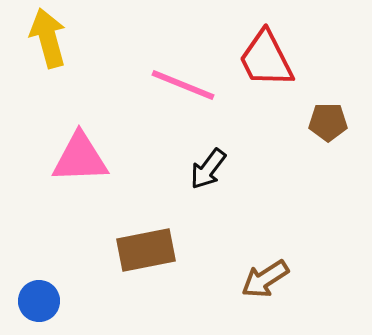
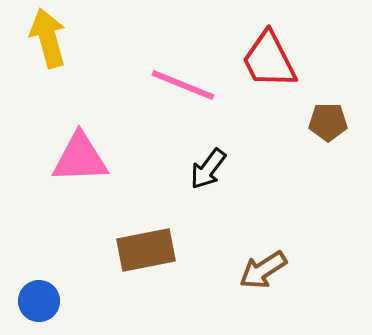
red trapezoid: moved 3 px right, 1 px down
brown arrow: moved 2 px left, 9 px up
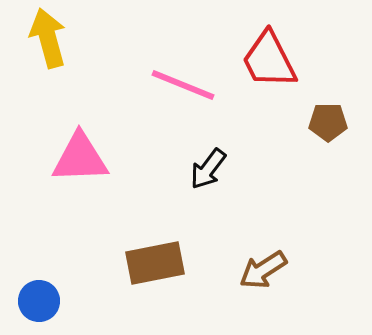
brown rectangle: moved 9 px right, 13 px down
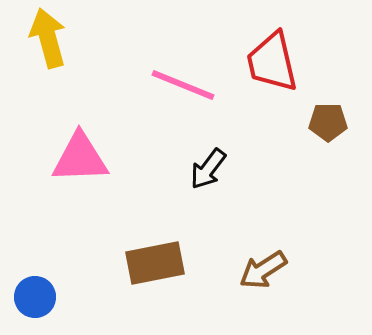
red trapezoid: moved 3 px right, 2 px down; rotated 14 degrees clockwise
blue circle: moved 4 px left, 4 px up
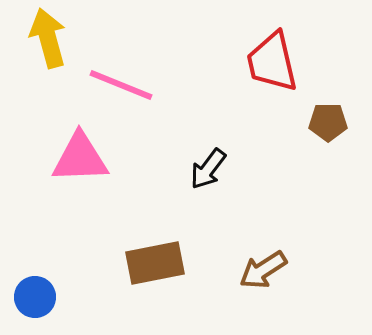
pink line: moved 62 px left
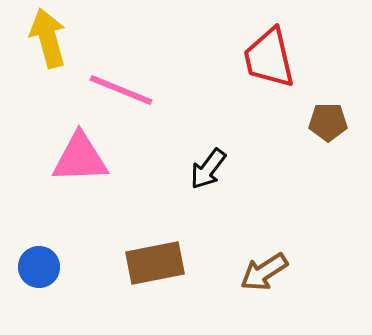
red trapezoid: moved 3 px left, 4 px up
pink line: moved 5 px down
brown arrow: moved 1 px right, 2 px down
blue circle: moved 4 px right, 30 px up
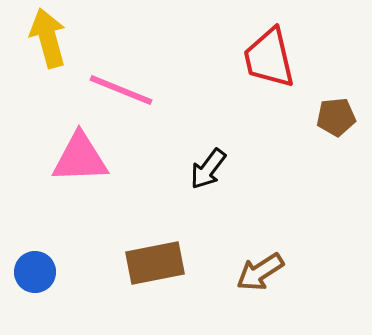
brown pentagon: moved 8 px right, 5 px up; rotated 6 degrees counterclockwise
blue circle: moved 4 px left, 5 px down
brown arrow: moved 4 px left
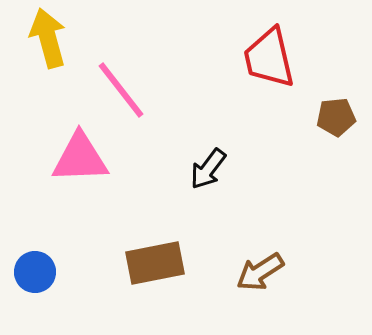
pink line: rotated 30 degrees clockwise
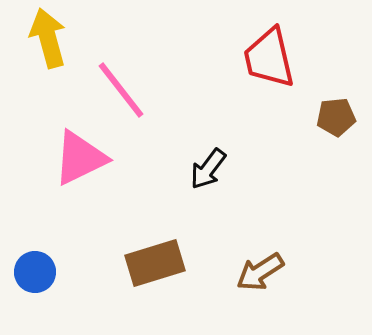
pink triangle: rotated 24 degrees counterclockwise
brown rectangle: rotated 6 degrees counterclockwise
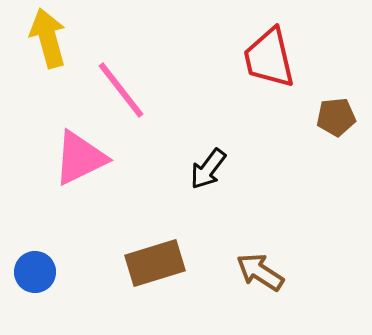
brown arrow: rotated 66 degrees clockwise
